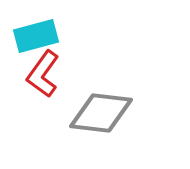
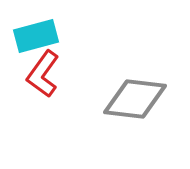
gray diamond: moved 34 px right, 14 px up
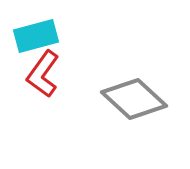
gray diamond: moved 1 px left; rotated 36 degrees clockwise
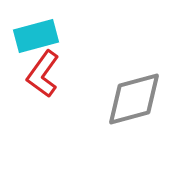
gray diamond: rotated 58 degrees counterclockwise
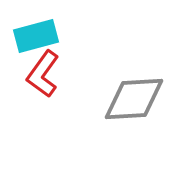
gray diamond: rotated 12 degrees clockwise
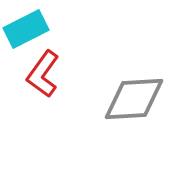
cyan rectangle: moved 10 px left, 7 px up; rotated 12 degrees counterclockwise
